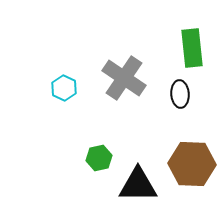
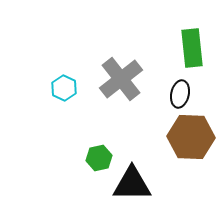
gray cross: moved 3 px left, 1 px down; rotated 18 degrees clockwise
black ellipse: rotated 16 degrees clockwise
brown hexagon: moved 1 px left, 27 px up
black triangle: moved 6 px left, 1 px up
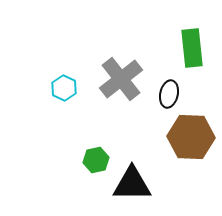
black ellipse: moved 11 px left
green hexagon: moved 3 px left, 2 px down
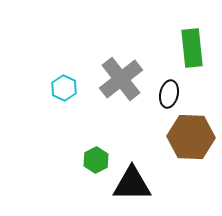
green hexagon: rotated 15 degrees counterclockwise
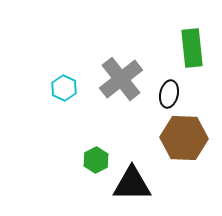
brown hexagon: moved 7 px left, 1 px down
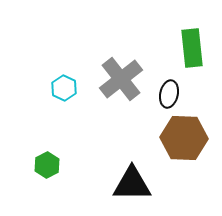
green hexagon: moved 49 px left, 5 px down
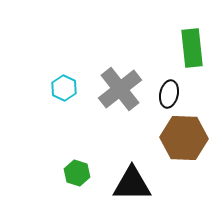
gray cross: moved 1 px left, 10 px down
green hexagon: moved 30 px right, 8 px down; rotated 15 degrees counterclockwise
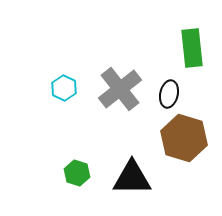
brown hexagon: rotated 15 degrees clockwise
black triangle: moved 6 px up
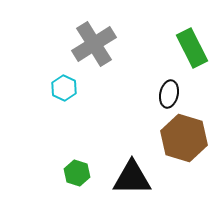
green rectangle: rotated 21 degrees counterclockwise
gray cross: moved 26 px left, 45 px up; rotated 6 degrees clockwise
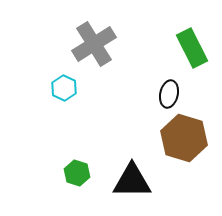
black triangle: moved 3 px down
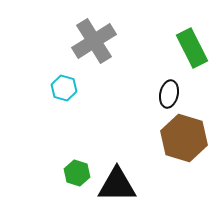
gray cross: moved 3 px up
cyan hexagon: rotated 10 degrees counterclockwise
black triangle: moved 15 px left, 4 px down
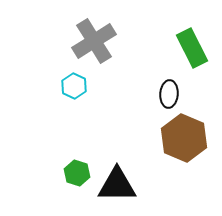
cyan hexagon: moved 10 px right, 2 px up; rotated 10 degrees clockwise
black ellipse: rotated 8 degrees counterclockwise
brown hexagon: rotated 6 degrees clockwise
